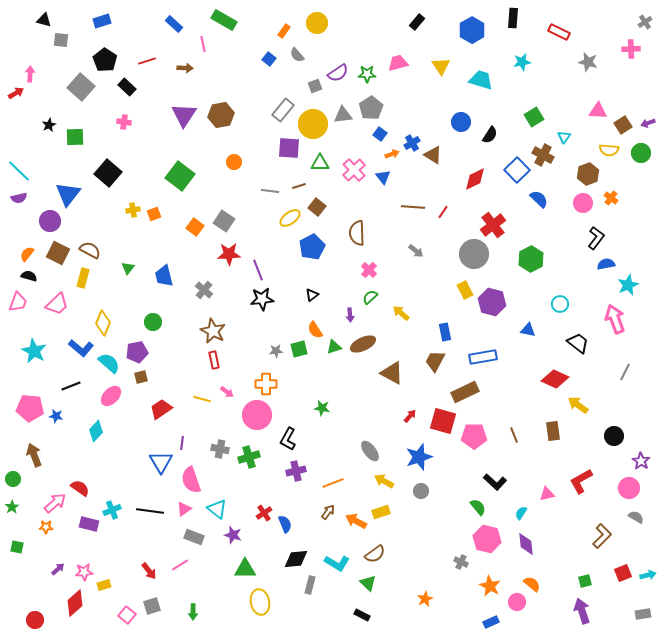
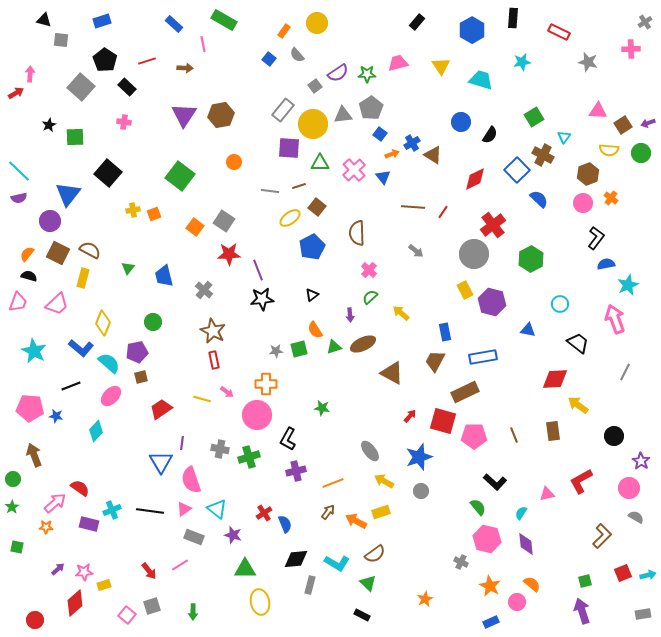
gray square at (315, 86): rotated 16 degrees counterclockwise
red diamond at (555, 379): rotated 28 degrees counterclockwise
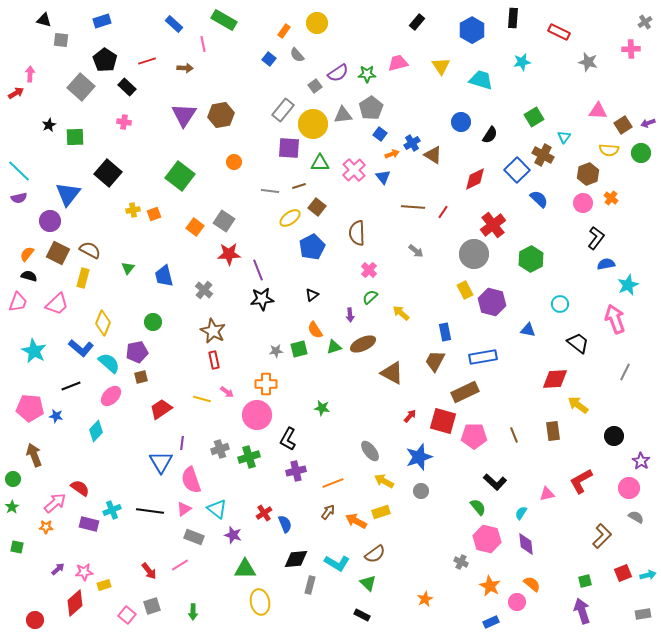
gray cross at (220, 449): rotated 30 degrees counterclockwise
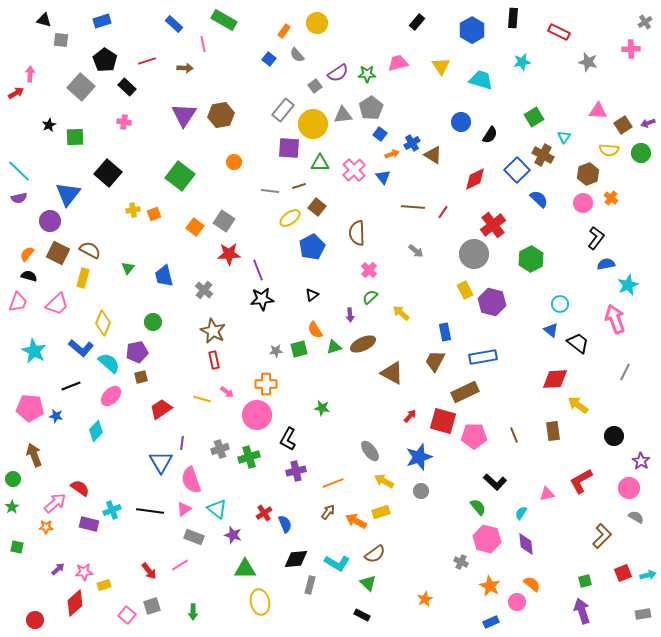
blue triangle at (528, 330): moved 23 px right; rotated 28 degrees clockwise
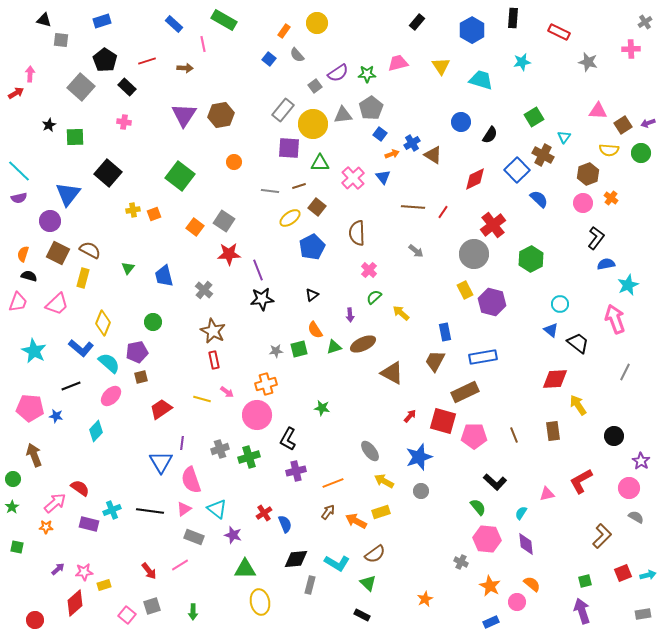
pink cross at (354, 170): moved 1 px left, 8 px down
orange semicircle at (27, 254): moved 4 px left; rotated 21 degrees counterclockwise
green semicircle at (370, 297): moved 4 px right
orange cross at (266, 384): rotated 15 degrees counterclockwise
yellow arrow at (578, 405): rotated 20 degrees clockwise
pink hexagon at (487, 539): rotated 8 degrees counterclockwise
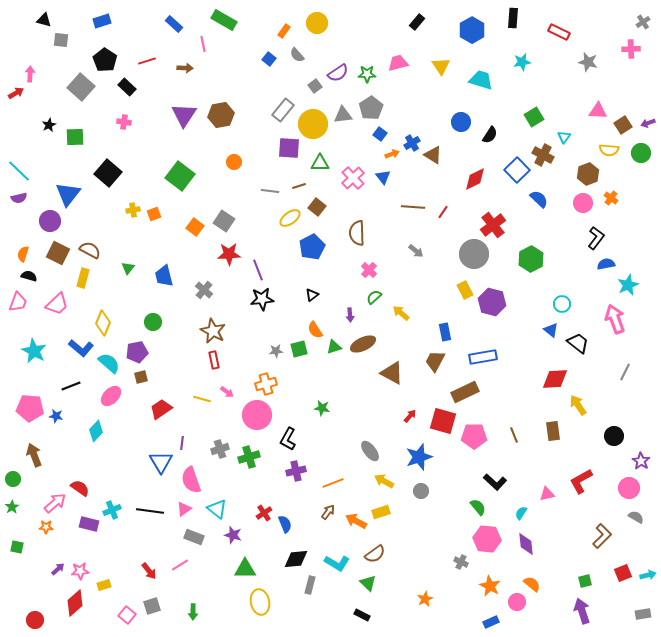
gray cross at (645, 22): moved 2 px left
cyan circle at (560, 304): moved 2 px right
pink star at (84, 572): moved 4 px left, 1 px up
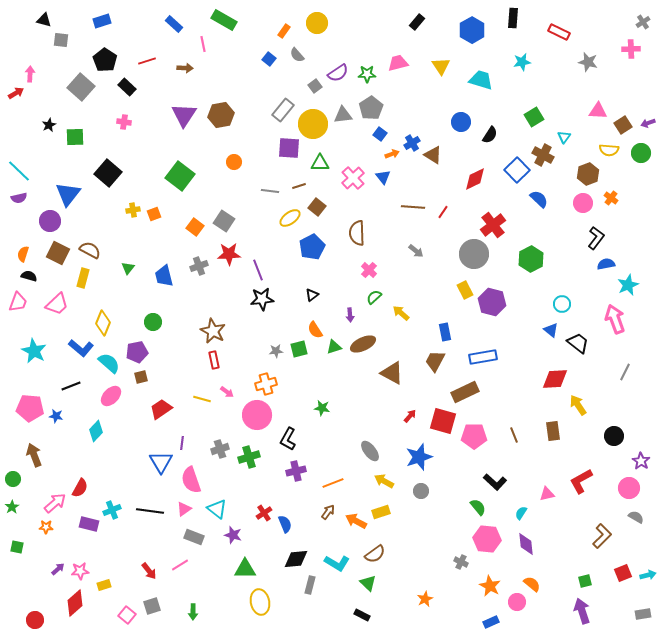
gray cross at (204, 290): moved 5 px left, 24 px up; rotated 30 degrees clockwise
red semicircle at (80, 488): rotated 84 degrees clockwise
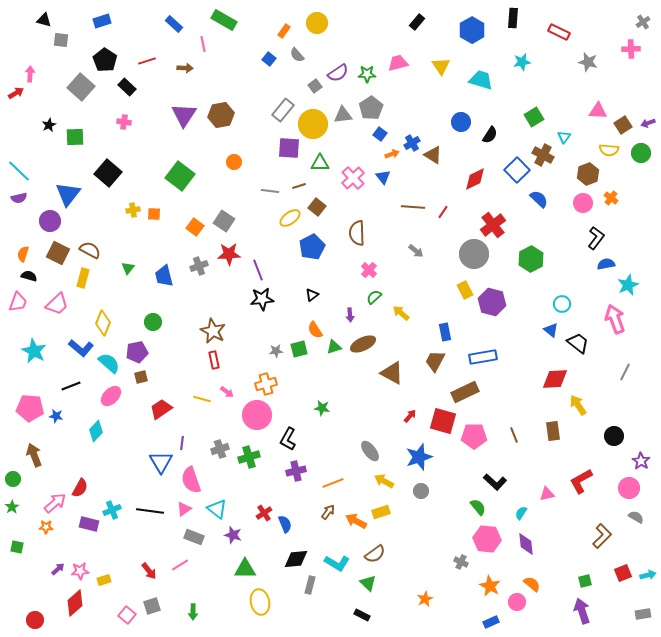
orange square at (154, 214): rotated 24 degrees clockwise
yellow rectangle at (104, 585): moved 5 px up
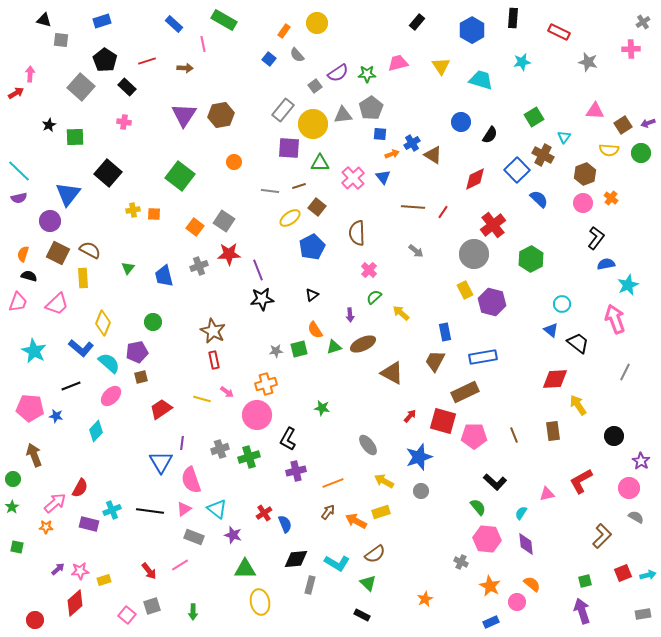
pink triangle at (598, 111): moved 3 px left
blue square at (380, 134): rotated 32 degrees counterclockwise
brown hexagon at (588, 174): moved 3 px left
yellow rectangle at (83, 278): rotated 18 degrees counterclockwise
gray ellipse at (370, 451): moved 2 px left, 6 px up
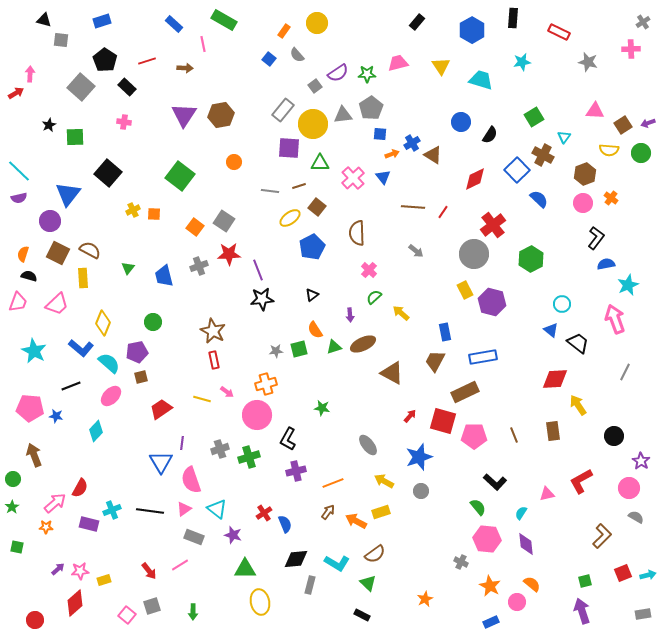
yellow cross at (133, 210): rotated 16 degrees counterclockwise
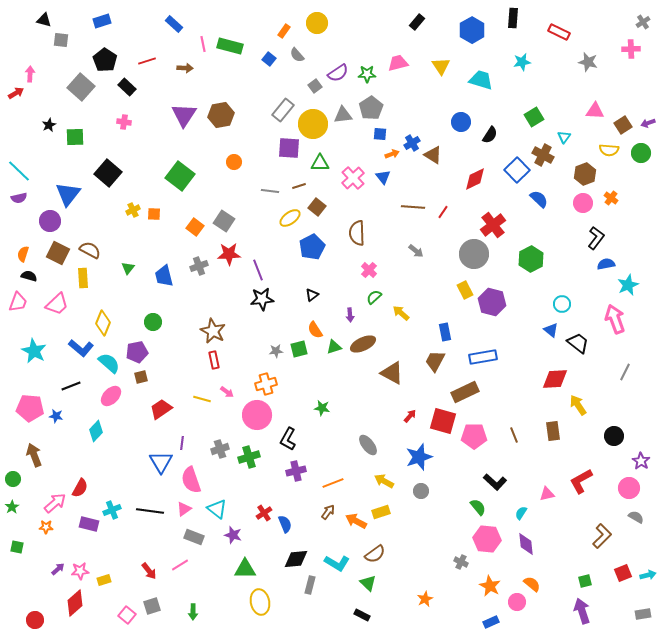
green rectangle at (224, 20): moved 6 px right, 26 px down; rotated 15 degrees counterclockwise
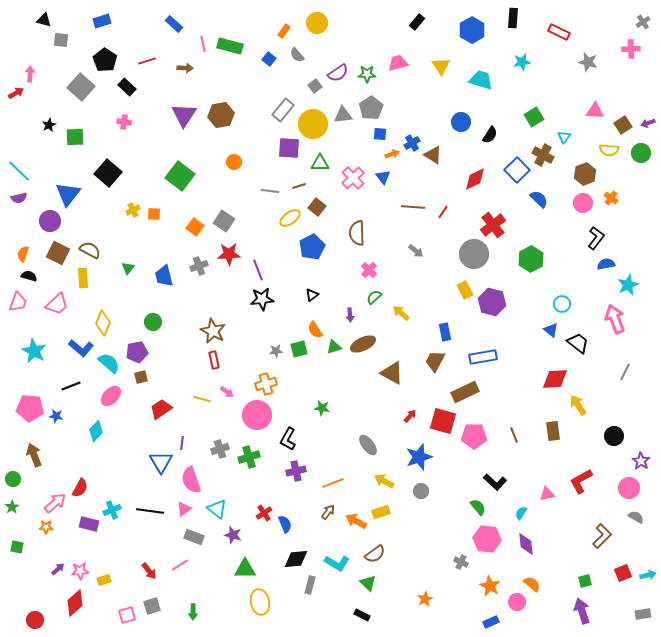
pink square at (127, 615): rotated 36 degrees clockwise
